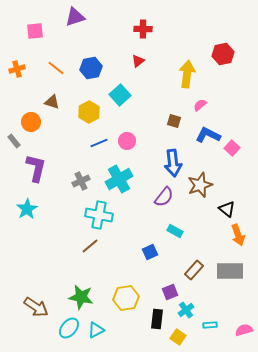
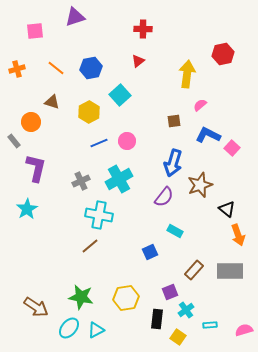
brown square at (174, 121): rotated 24 degrees counterclockwise
blue arrow at (173, 163): rotated 24 degrees clockwise
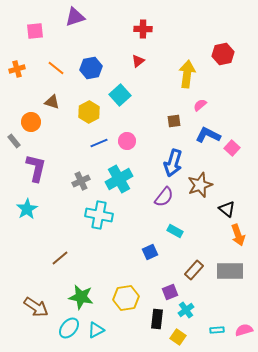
brown line at (90, 246): moved 30 px left, 12 px down
cyan rectangle at (210, 325): moved 7 px right, 5 px down
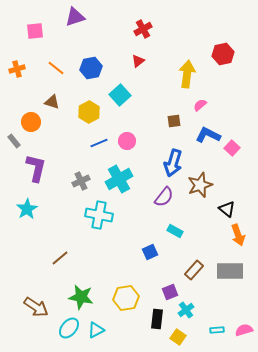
red cross at (143, 29): rotated 30 degrees counterclockwise
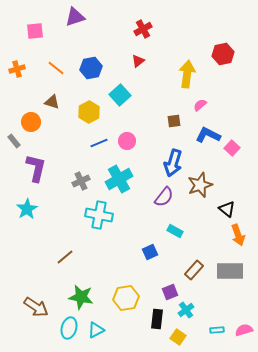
brown line at (60, 258): moved 5 px right, 1 px up
cyan ellipse at (69, 328): rotated 25 degrees counterclockwise
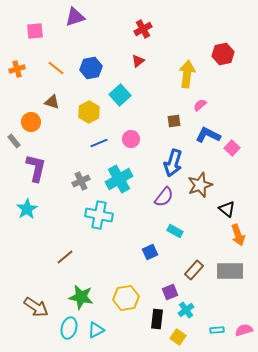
pink circle at (127, 141): moved 4 px right, 2 px up
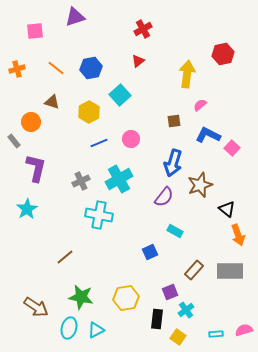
cyan rectangle at (217, 330): moved 1 px left, 4 px down
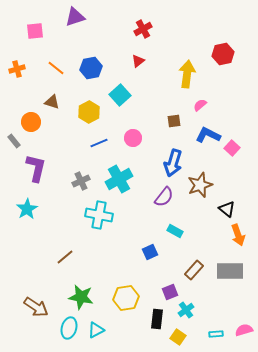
pink circle at (131, 139): moved 2 px right, 1 px up
